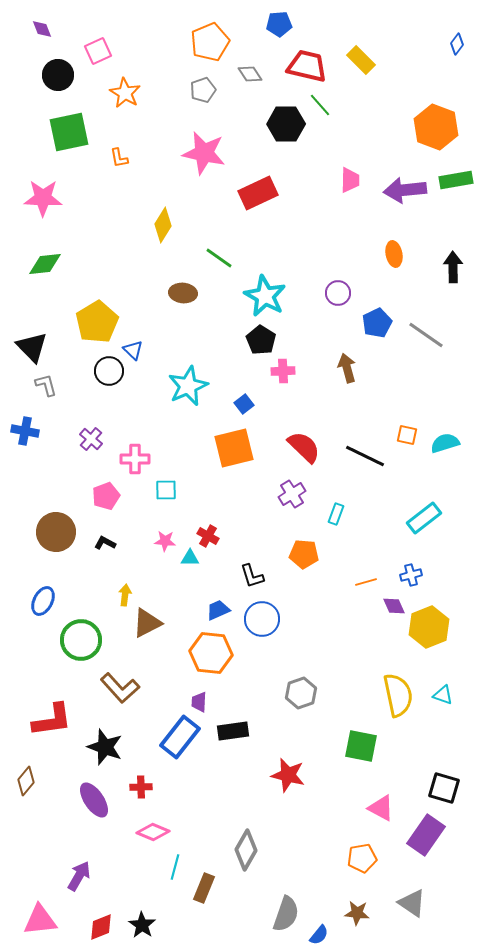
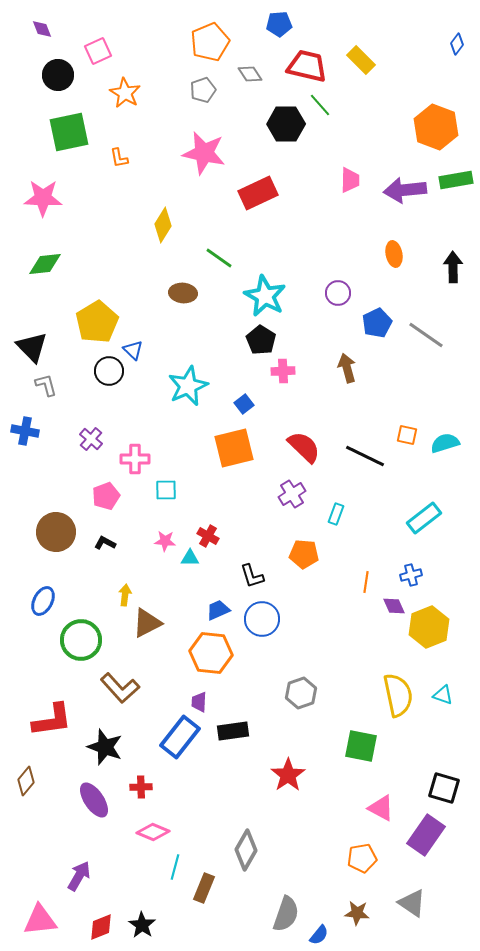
orange line at (366, 582): rotated 65 degrees counterclockwise
red star at (288, 775): rotated 24 degrees clockwise
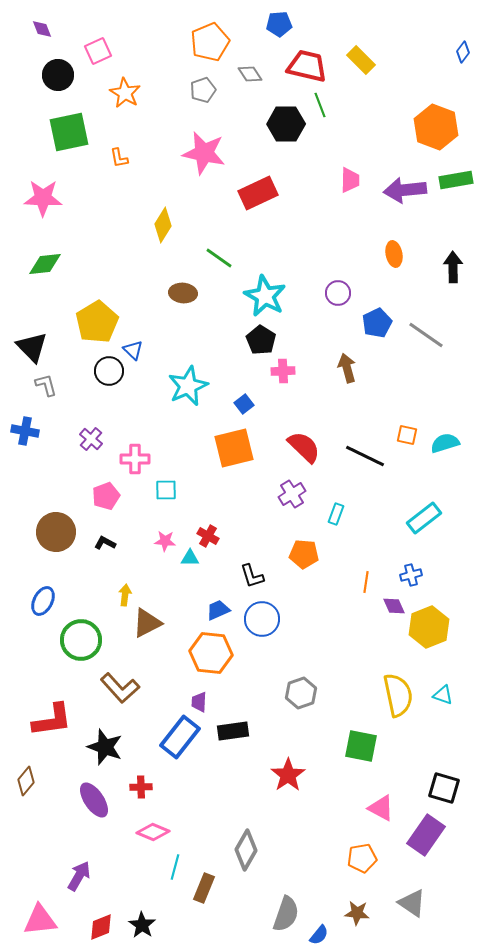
blue diamond at (457, 44): moved 6 px right, 8 px down
green line at (320, 105): rotated 20 degrees clockwise
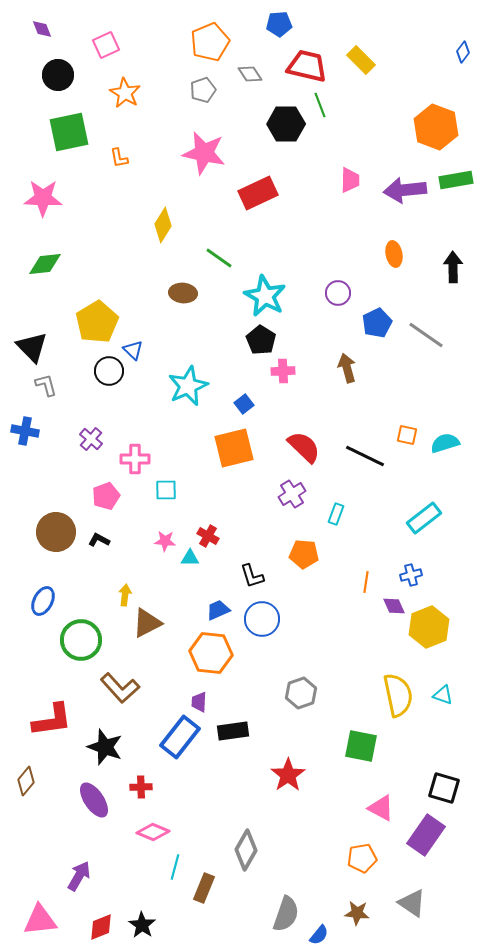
pink square at (98, 51): moved 8 px right, 6 px up
black L-shape at (105, 543): moved 6 px left, 3 px up
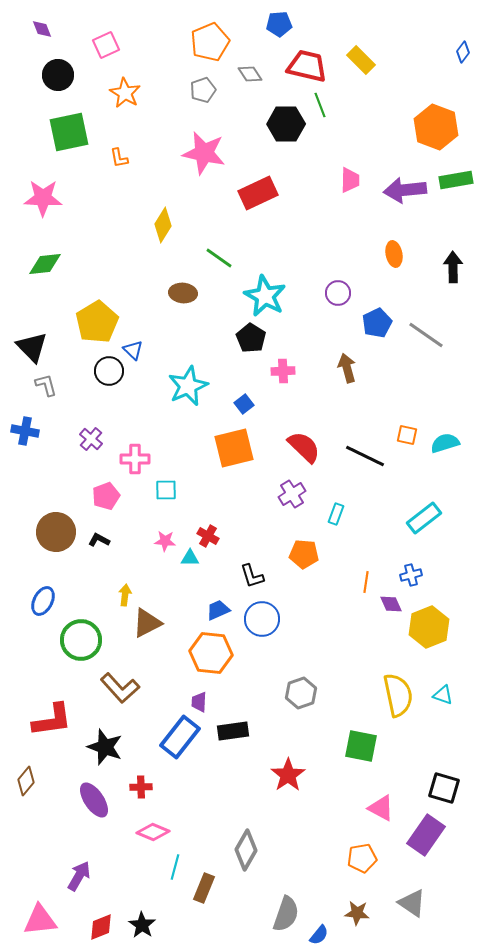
black pentagon at (261, 340): moved 10 px left, 2 px up
purple diamond at (394, 606): moved 3 px left, 2 px up
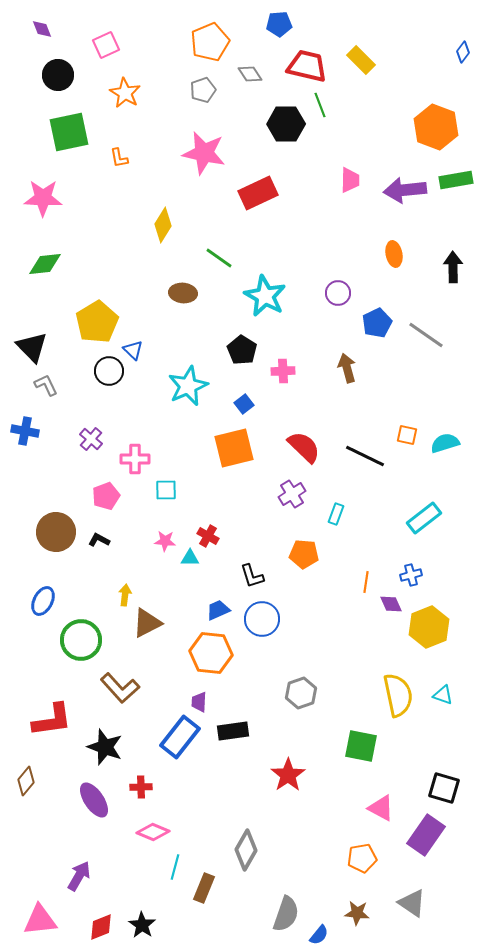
black pentagon at (251, 338): moved 9 px left, 12 px down
gray L-shape at (46, 385): rotated 10 degrees counterclockwise
